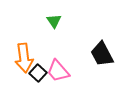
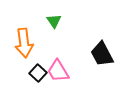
orange arrow: moved 15 px up
pink trapezoid: rotated 10 degrees clockwise
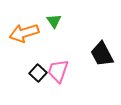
orange arrow: moved 10 px up; rotated 80 degrees clockwise
pink trapezoid: rotated 50 degrees clockwise
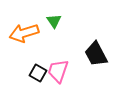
black trapezoid: moved 6 px left
black square: rotated 12 degrees counterclockwise
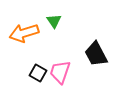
pink trapezoid: moved 2 px right, 1 px down
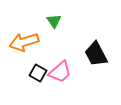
orange arrow: moved 9 px down
pink trapezoid: rotated 150 degrees counterclockwise
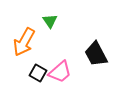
green triangle: moved 4 px left
orange arrow: rotated 44 degrees counterclockwise
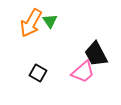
orange arrow: moved 7 px right, 19 px up
pink trapezoid: moved 23 px right
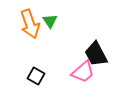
orange arrow: moved 1 px left, 1 px down; rotated 48 degrees counterclockwise
black square: moved 2 px left, 3 px down
